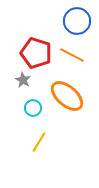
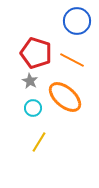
orange line: moved 5 px down
gray star: moved 7 px right, 1 px down
orange ellipse: moved 2 px left, 1 px down
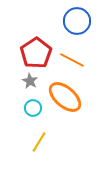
red pentagon: rotated 20 degrees clockwise
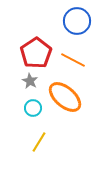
orange line: moved 1 px right
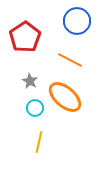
red pentagon: moved 11 px left, 16 px up
orange line: moved 3 px left
cyan circle: moved 2 px right
yellow line: rotated 20 degrees counterclockwise
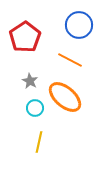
blue circle: moved 2 px right, 4 px down
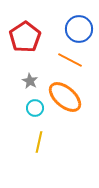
blue circle: moved 4 px down
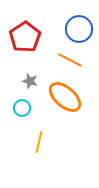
gray star: rotated 14 degrees counterclockwise
cyan circle: moved 13 px left
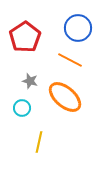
blue circle: moved 1 px left, 1 px up
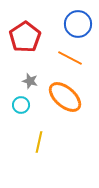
blue circle: moved 4 px up
orange line: moved 2 px up
cyan circle: moved 1 px left, 3 px up
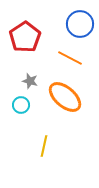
blue circle: moved 2 px right
yellow line: moved 5 px right, 4 px down
